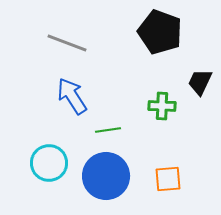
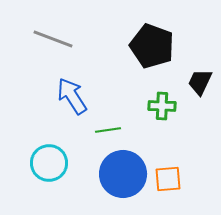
black pentagon: moved 8 px left, 14 px down
gray line: moved 14 px left, 4 px up
blue circle: moved 17 px right, 2 px up
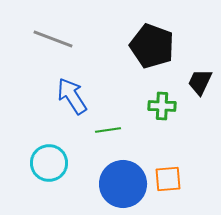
blue circle: moved 10 px down
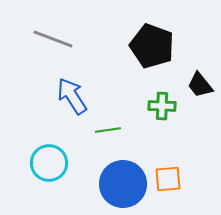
black trapezoid: moved 3 px down; rotated 64 degrees counterclockwise
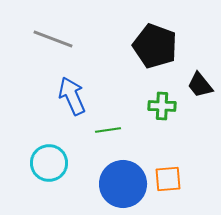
black pentagon: moved 3 px right
blue arrow: rotated 9 degrees clockwise
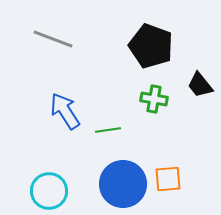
black pentagon: moved 4 px left
blue arrow: moved 7 px left, 15 px down; rotated 9 degrees counterclockwise
green cross: moved 8 px left, 7 px up; rotated 8 degrees clockwise
cyan circle: moved 28 px down
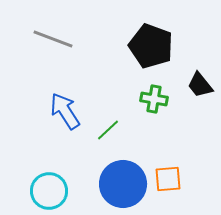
green line: rotated 35 degrees counterclockwise
